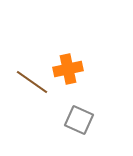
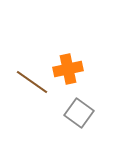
gray square: moved 7 px up; rotated 12 degrees clockwise
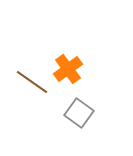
orange cross: rotated 24 degrees counterclockwise
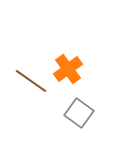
brown line: moved 1 px left, 1 px up
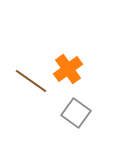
gray square: moved 3 px left
